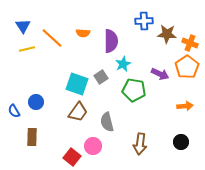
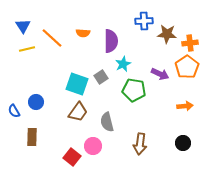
orange cross: rotated 28 degrees counterclockwise
black circle: moved 2 px right, 1 px down
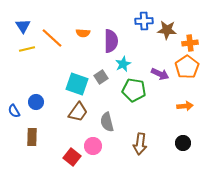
brown star: moved 4 px up
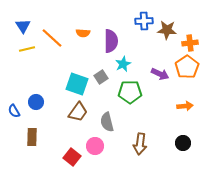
green pentagon: moved 4 px left, 2 px down; rotated 10 degrees counterclockwise
pink circle: moved 2 px right
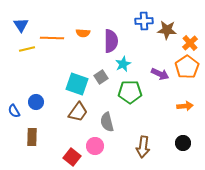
blue triangle: moved 2 px left, 1 px up
orange line: rotated 40 degrees counterclockwise
orange cross: rotated 35 degrees counterclockwise
brown arrow: moved 3 px right, 3 px down
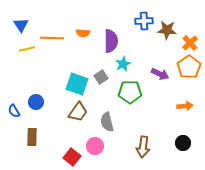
orange pentagon: moved 2 px right
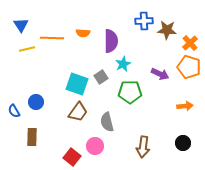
orange pentagon: rotated 20 degrees counterclockwise
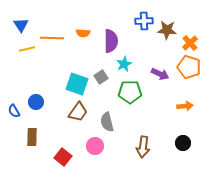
cyan star: moved 1 px right
red square: moved 9 px left
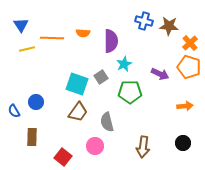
blue cross: rotated 18 degrees clockwise
brown star: moved 2 px right, 4 px up
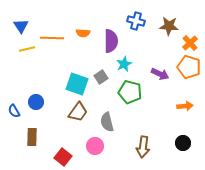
blue cross: moved 8 px left
blue triangle: moved 1 px down
green pentagon: rotated 15 degrees clockwise
